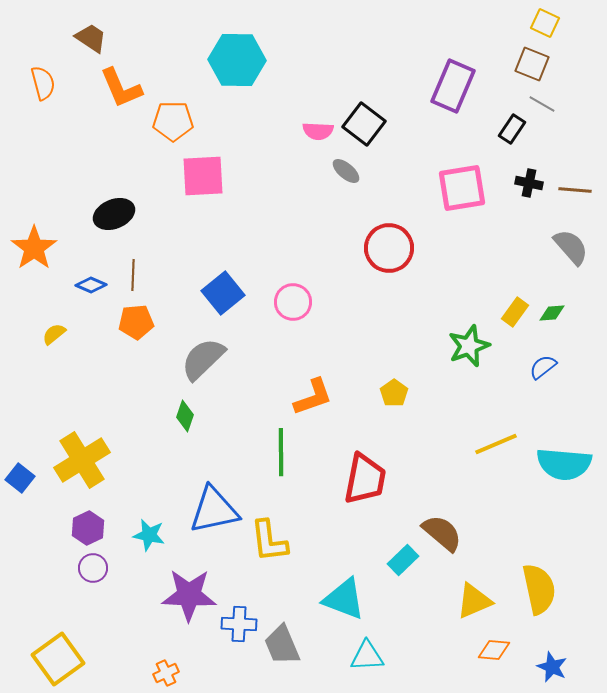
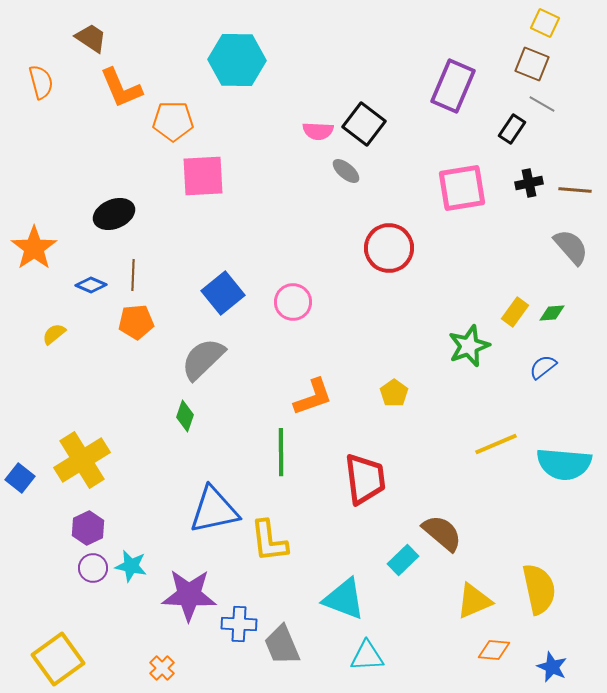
orange semicircle at (43, 83): moved 2 px left, 1 px up
black cross at (529, 183): rotated 24 degrees counterclockwise
red trapezoid at (365, 479): rotated 18 degrees counterclockwise
cyan star at (149, 535): moved 18 px left, 31 px down
orange cross at (166, 673): moved 4 px left, 5 px up; rotated 20 degrees counterclockwise
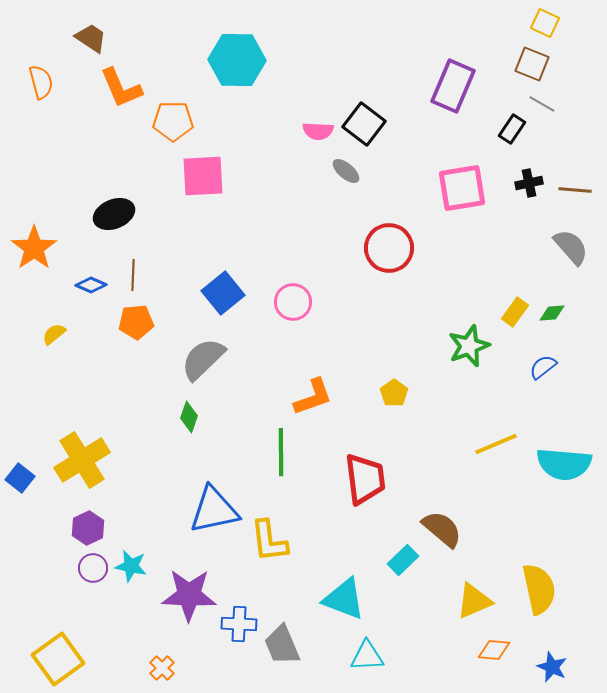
green diamond at (185, 416): moved 4 px right, 1 px down
brown semicircle at (442, 533): moved 4 px up
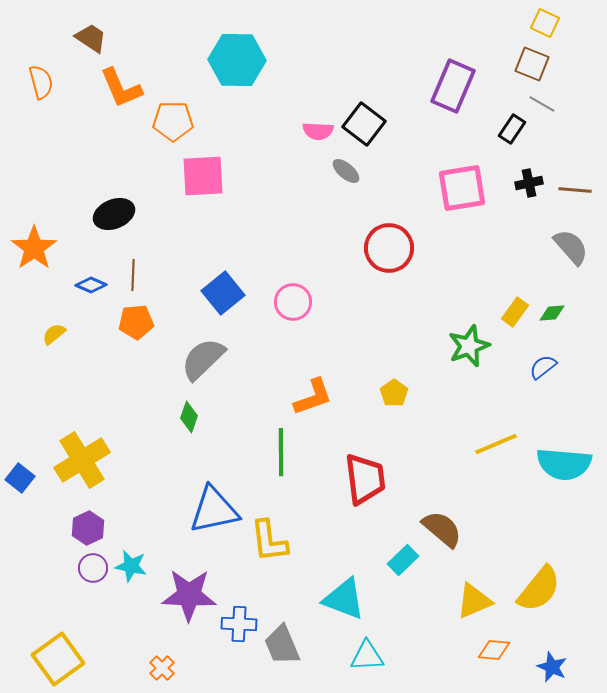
yellow semicircle at (539, 589): rotated 51 degrees clockwise
